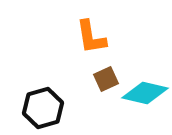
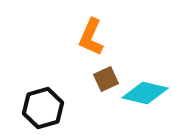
orange L-shape: rotated 33 degrees clockwise
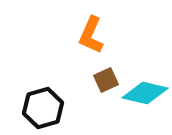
orange L-shape: moved 2 px up
brown square: moved 1 px down
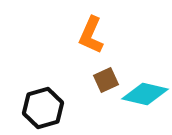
cyan diamond: moved 1 px down
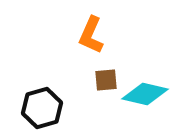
brown square: rotated 20 degrees clockwise
black hexagon: moved 1 px left
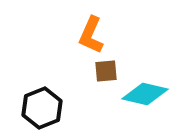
brown square: moved 9 px up
black hexagon: rotated 6 degrees counterclockwise
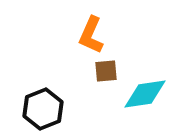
cyan diamond: rotated 21 degrees counterclockwise
black hexagon: moved 1 px right, 1 px down
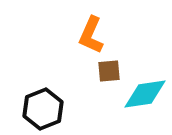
brown square: moved 3 px right
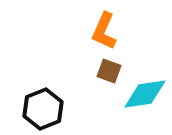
orange L-shape: moved 13 px right, 4 px up
brown square: rotated 25 degrees clockwise
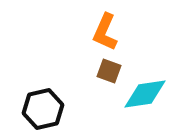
orange L-shape: moved 1 px right, 1 px down
black hexagon: rotated 9 degrees clockwise
